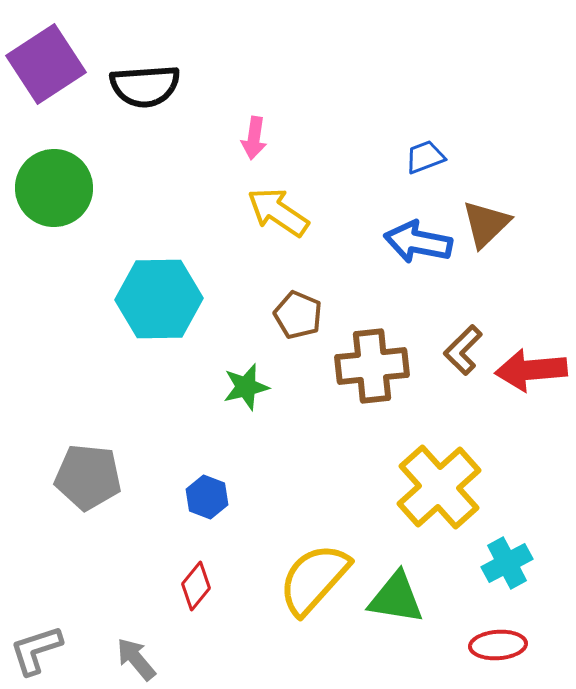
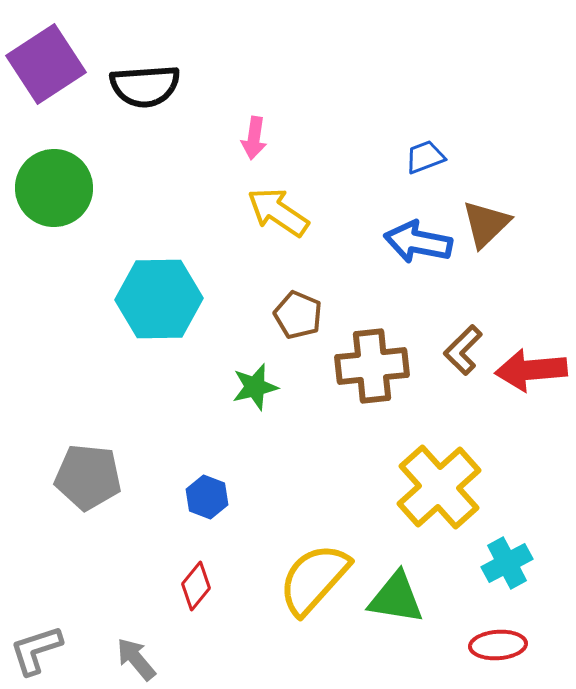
green star: moved 9 px right
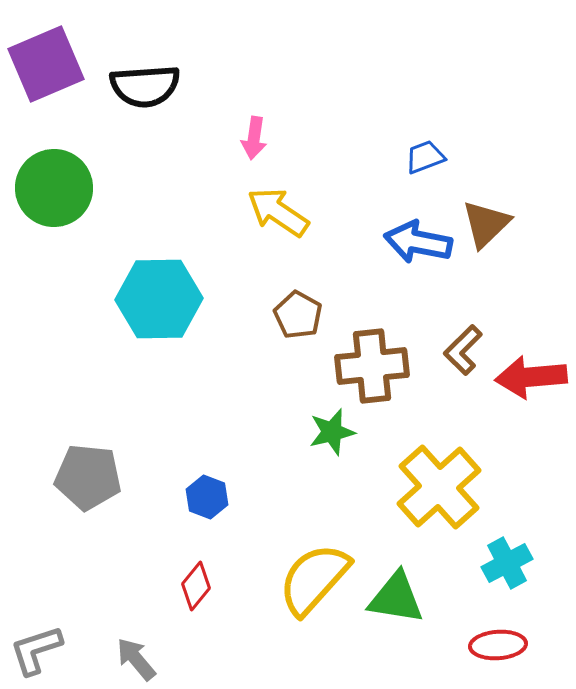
purple square: rotated 10 degrees clockwise
brown pentagon: rotated 6 degrees clockwise
red arrow: moved 7 px down
green star: moved 77 px right, 45 px down
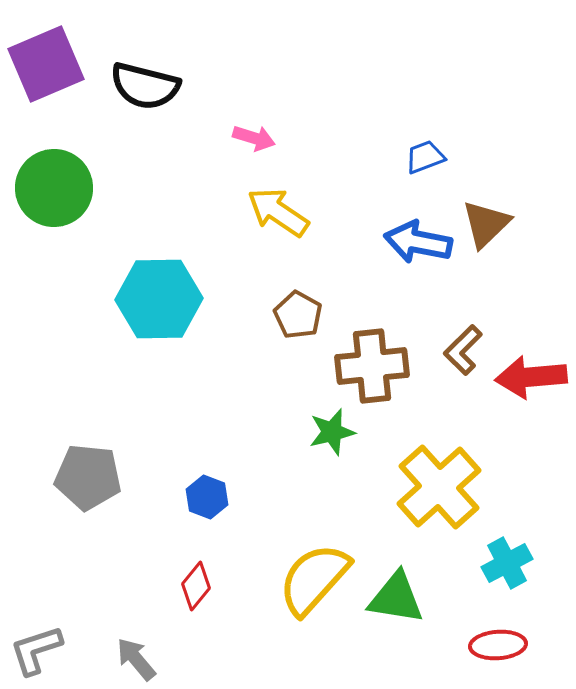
black semicircle: rotated 18 degrees clockwise
pink arrow: rotated 81 degrees counterclockwise
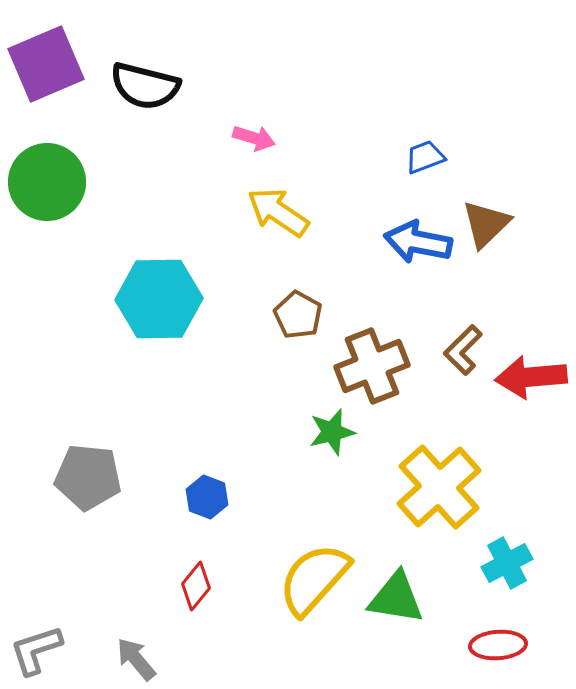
green circle: moved 7 px left, 6 px up
brown cross: rotated 16 degrees counterclockwise
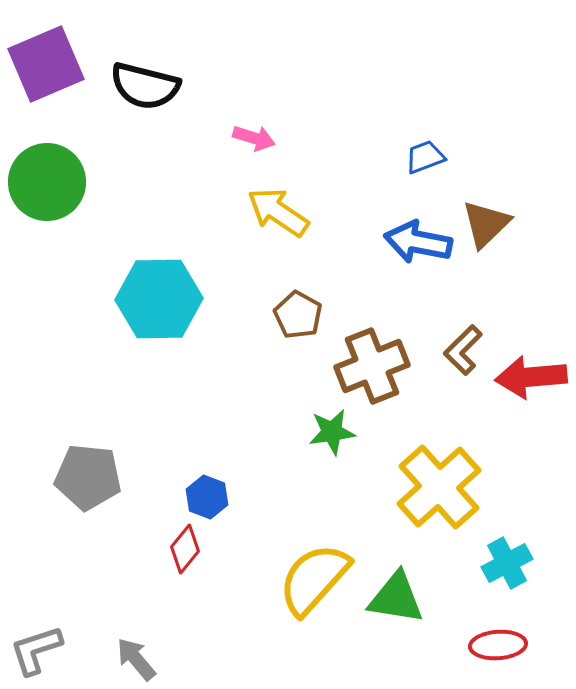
green star: rotated 6 degrees clockwise
red diamond: moved 11 px left, 37 px up
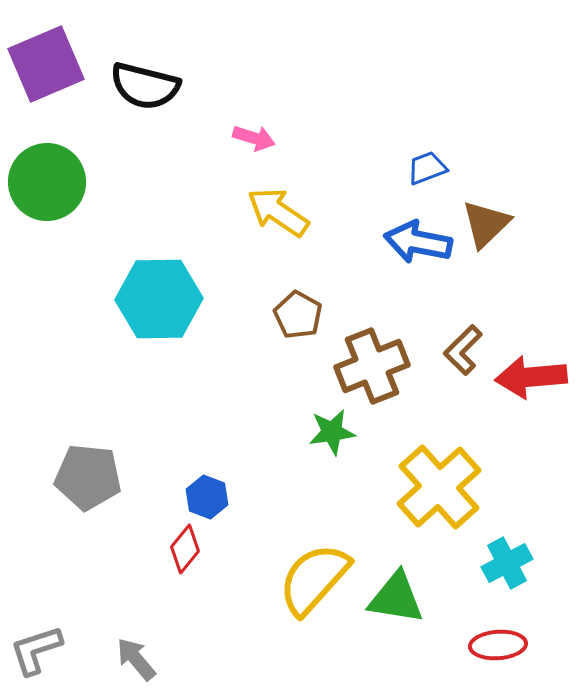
blue trapezoid: moved 2 px right, 11 px down
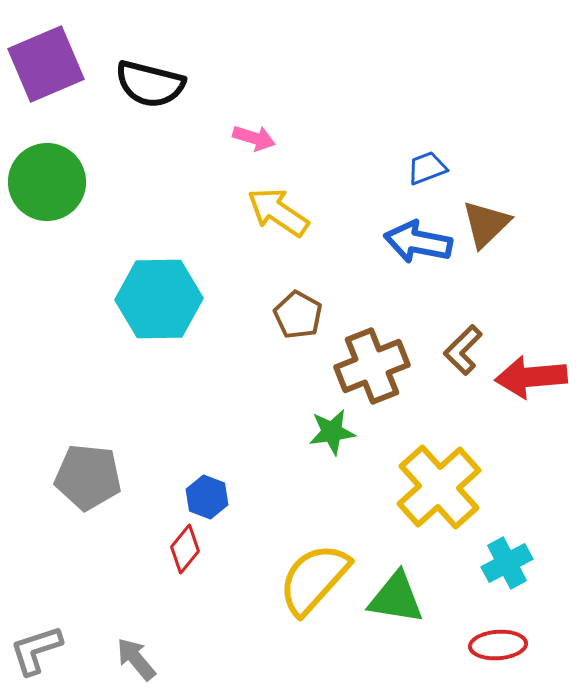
black semicircle: moved 5 px right, 2 px up
